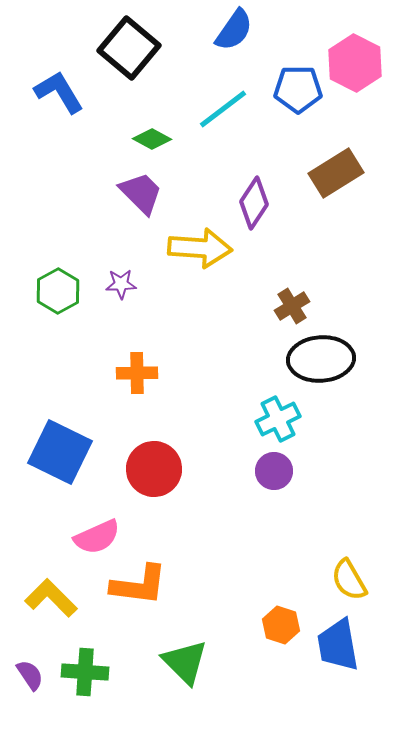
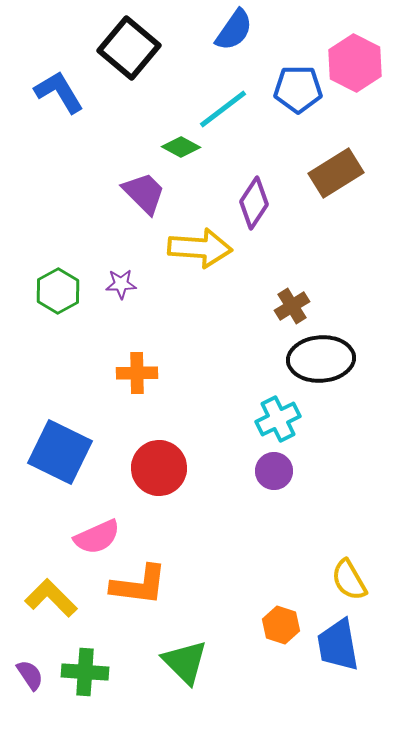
green diamond: moved 29 px right, 8 px down
purple trapezoid: moved 3 px right
red circle: moved 5 px right, 1 px up
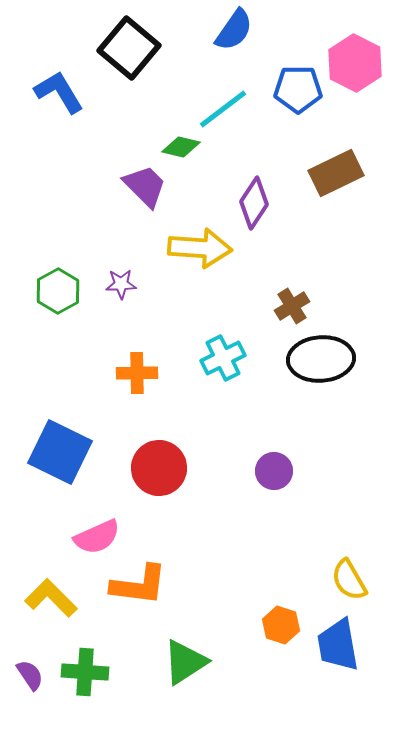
green diamond: rotated 15 degrees counterclockwise
brown rectangle: rotated 6 degrees clockwise
purple trapezoid: moved 1 px right, 7 px up
cyan cross: moved 55 px left, 61 px up
green triangle: rotated 42 degrees clockwise
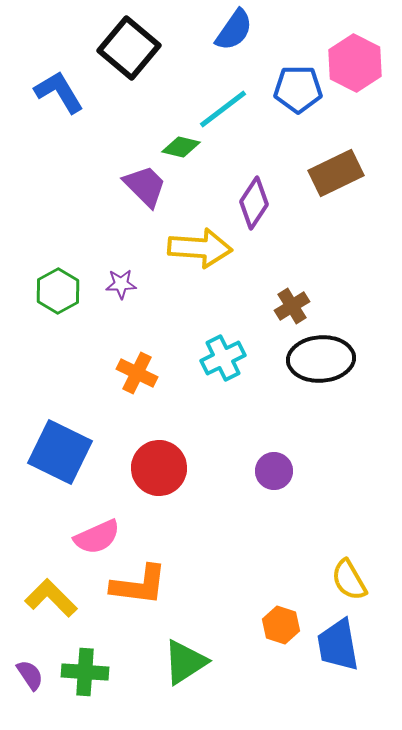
orange cross: rotated 27 degrees clockwise
